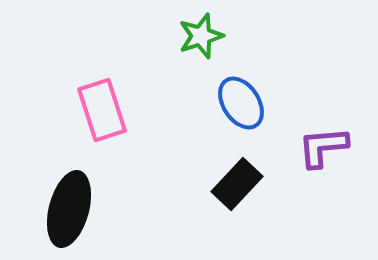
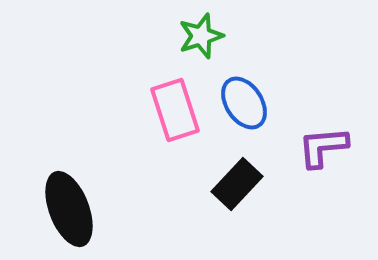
blue ellipse: moved 3 px right
pink rectangle: moved 73 px right
black ellipse: rotated 36 degrees counterclockwise
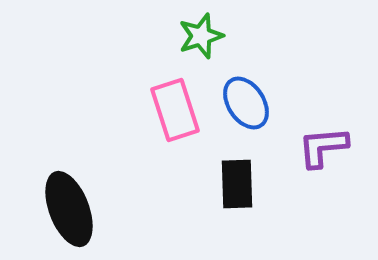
blue ellipse: moved 2 px right
black rectangle: rotated 45 degrees counterclockwise
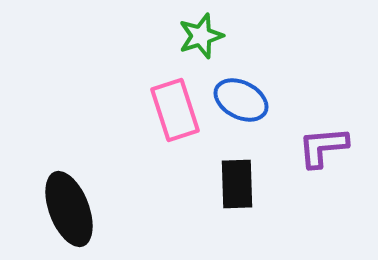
blue ellipse: moved 5 px left, 3 px up; rotated 30 degrees counterclockwise
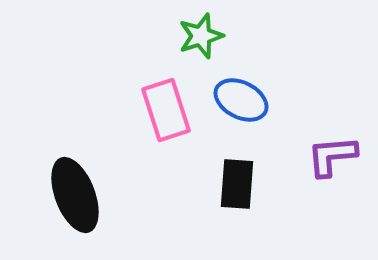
pink rectangle: moved 9 px left
purple L-shape: moved 9 px right, 9 px down
black rectangle: rotated 6 degrees clockwise
black ellipse: moved 6 px right, 14 px up
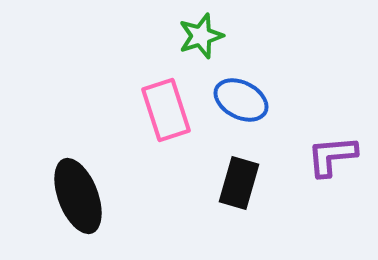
black rectangle: moved 2 px right, 1 px up; rotated 12 degrees clockwise
black ellipse: moved 3 px right, 1 px down
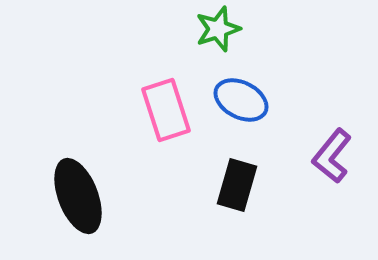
green star: moved 17 px right, 7 px up
purple L-shape: rotated 46 degrees counterclockwise
black rectangle: moved 2 px left, 2 px down
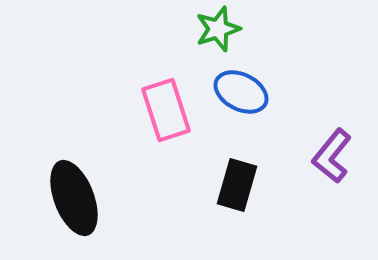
blue ellipse: moved 8 px up
black ellipse: moved 4 px left, 2 px down
